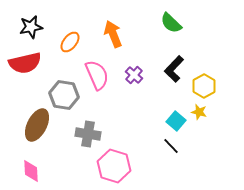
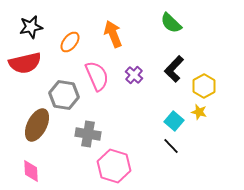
pink semicircle: moved 1 px down
cyan square: moved 2 px left
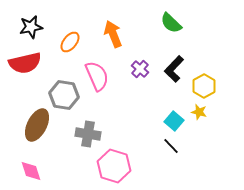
purple cross: moved 6 px right, 6 px up
pink diamond: rotated 15 degrees counterclockwise
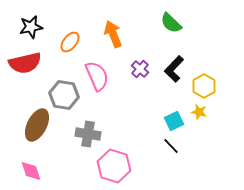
cyan square: rotated 24 degrees clockwise
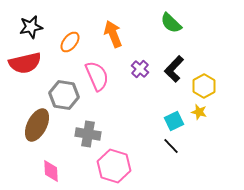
pink diamond: moved 20 px right; rotated 15 degrees clockwise
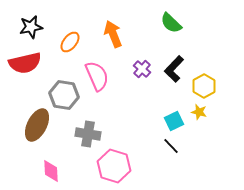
purple cross: moved 2 px right
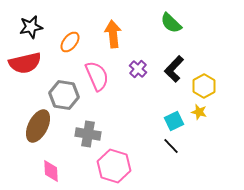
orange arrow: rotated 16 degrees clockwise
purple cross: moved 4 px left
brown ellipse: moved 1 px right, 1 px down
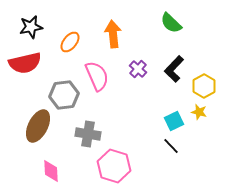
gray hexagon: rotated 16 degrees counterclockwise
